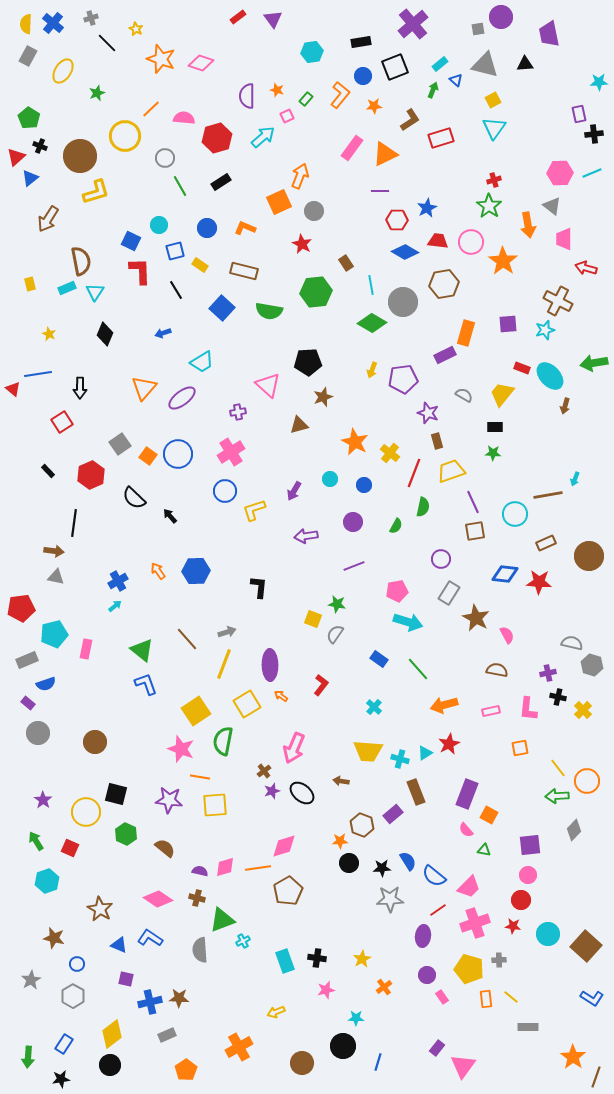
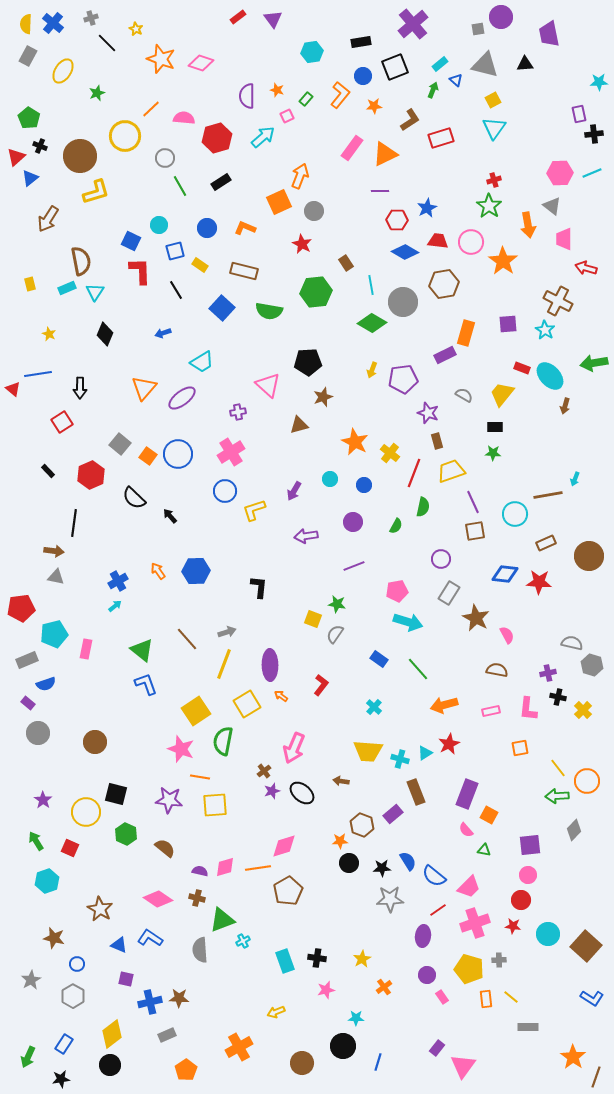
cyan star at (545, 330): rotated 24 degrees counterclockwise
gray square at (120, 444): rotated 15 degrees counterclockwise
green arrow at (28, 1057): rotated 20 degrees clockwise
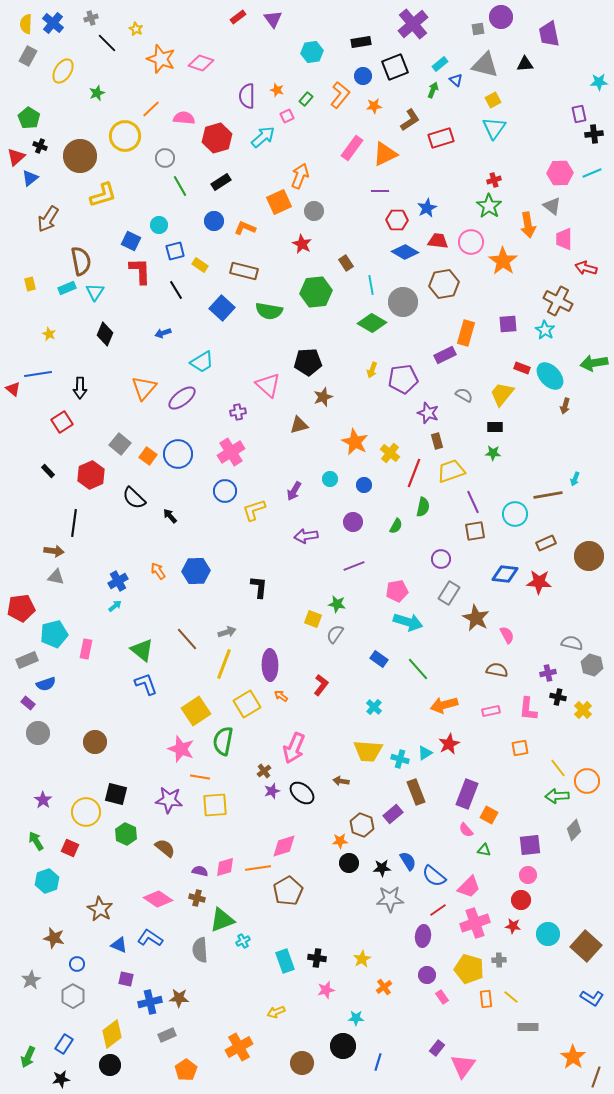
yellow L-shape at (96, 192): moved 7 px right, 3 px down
blue circle at (207, 228): moved 7 px right, 7 px up
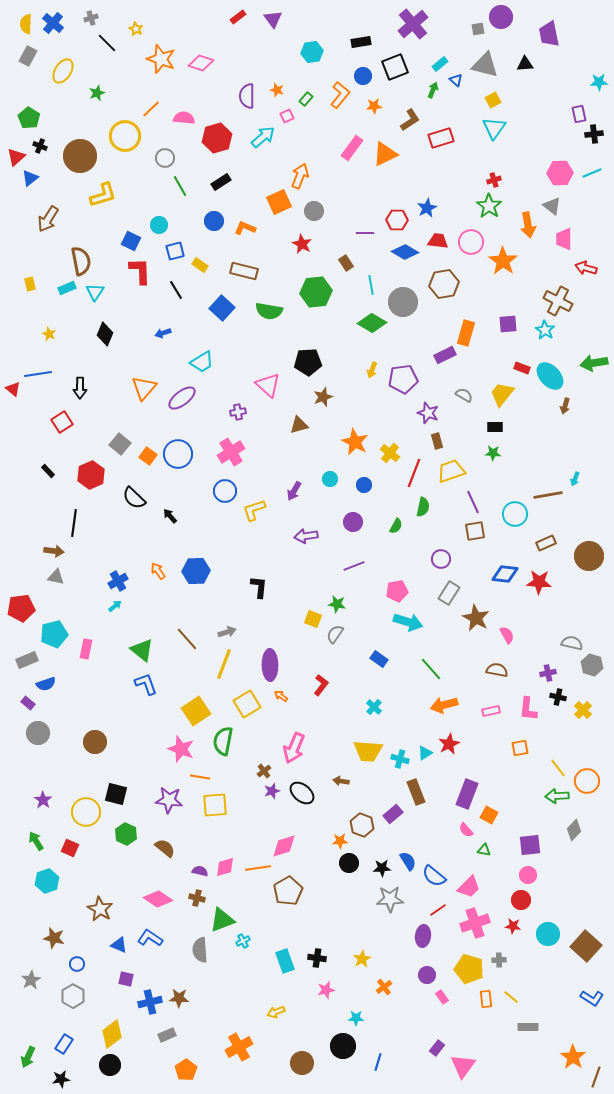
purple line at (380, 191): moved 15 px left, 42 px down
green line at (418, 669): moved 13 px right
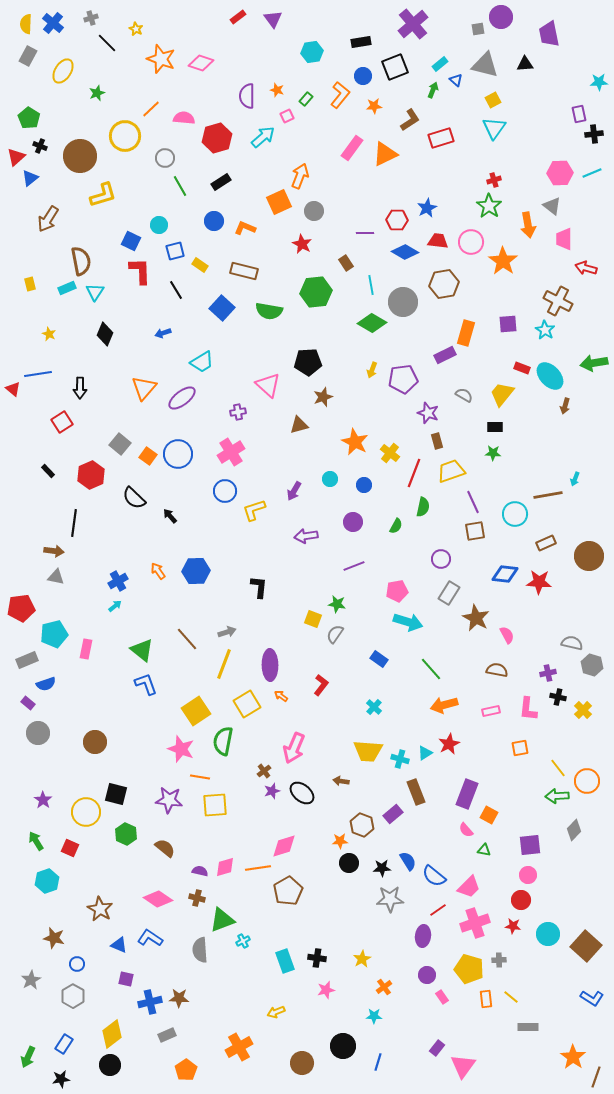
cyan star at (356, 1018): moved 18 px right, 2 px up
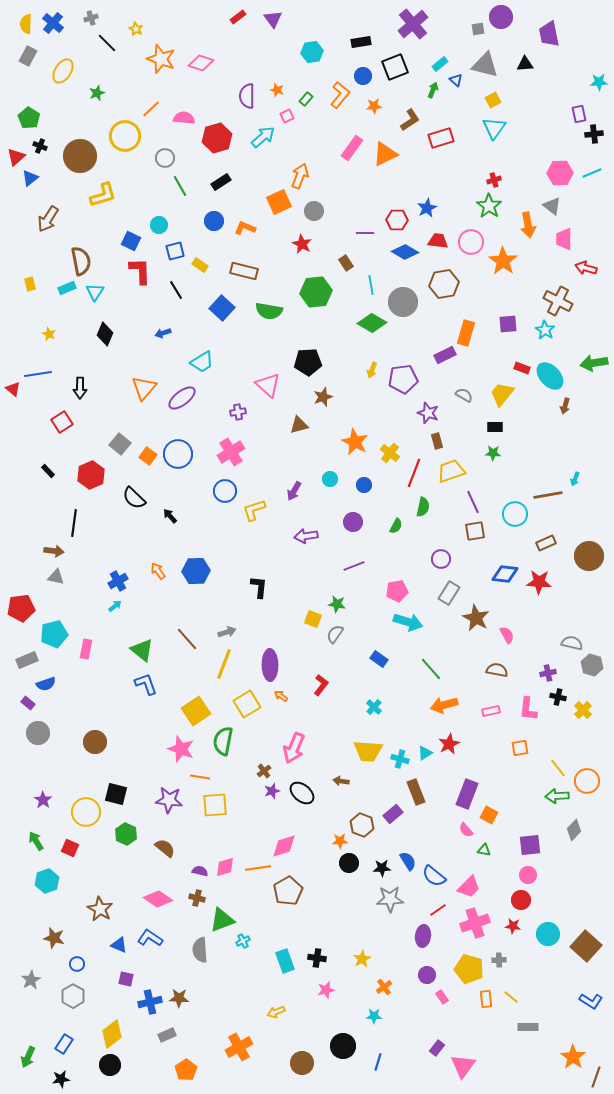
blue L-shape at (592, 998): moved 1 px left, 3 px down
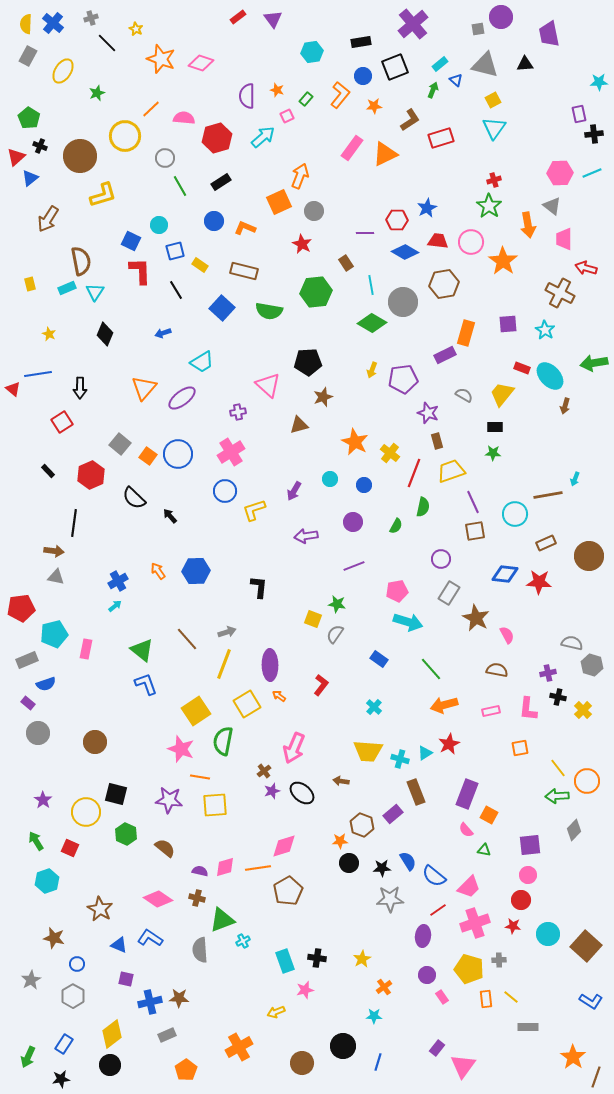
brown cross at (558, 301): moved 2 px right, 8 px up
orange arrow at (281, 696): moved 2 px left
pink star at (326, 990): moved 21 px left
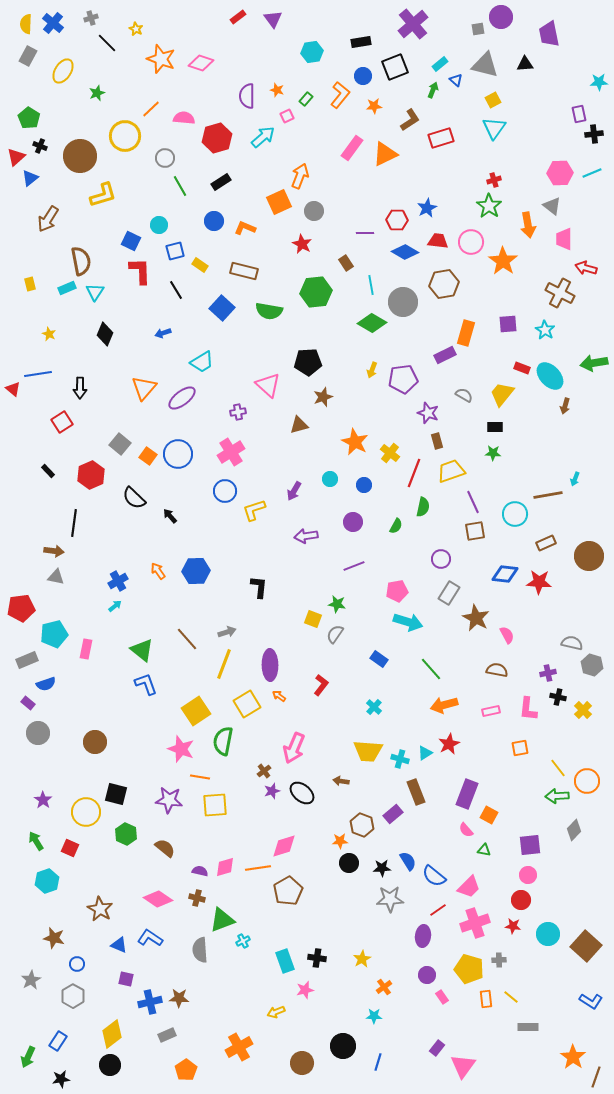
blue rectangle at (64, 1044): moved 6 px left, 3 px up
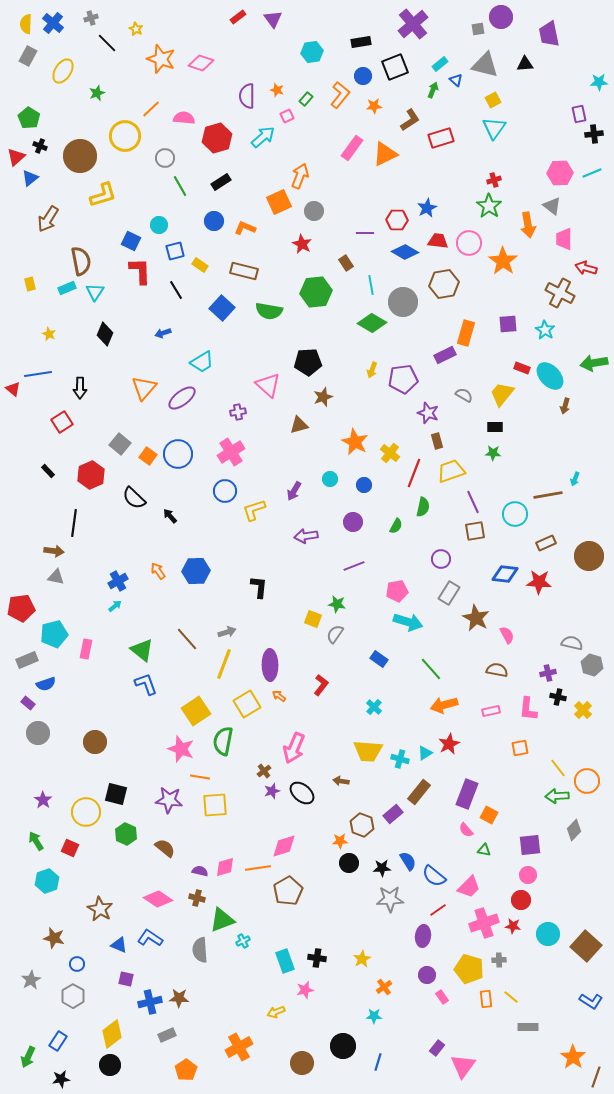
pink circle at (471, 242): moved 2 px left, 1 px down
brown rectangle at (416, 792): moved 3 px right; rotated 60 degrees clockwise
pink cross at (475, 923): moved 9 px right
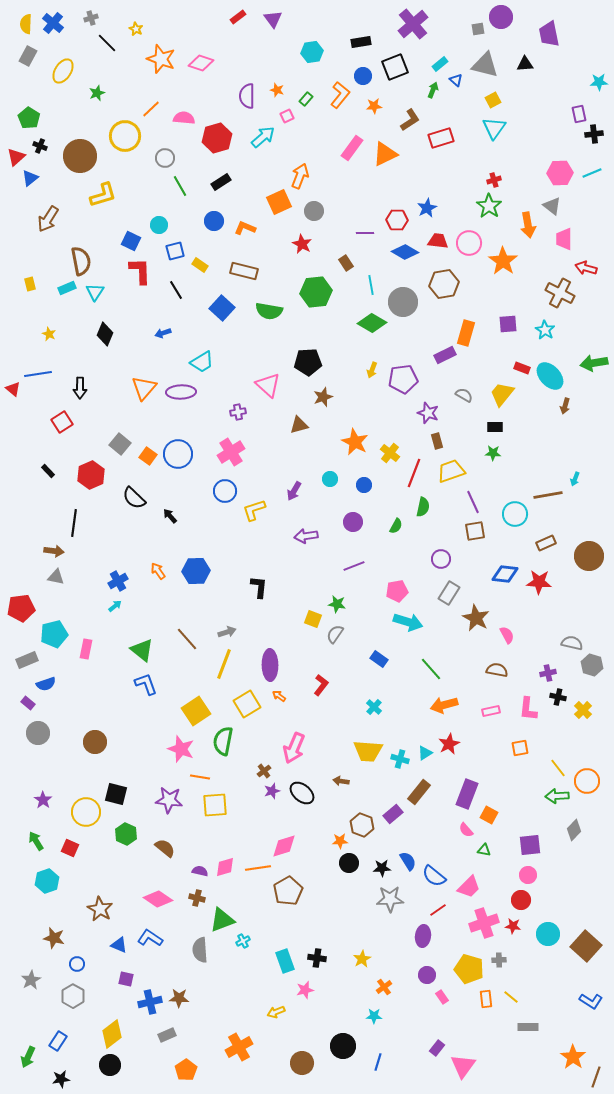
purple ellipse at (182, 398): moved 1 px left, 6 px up; rotated 36 degrees clockwise
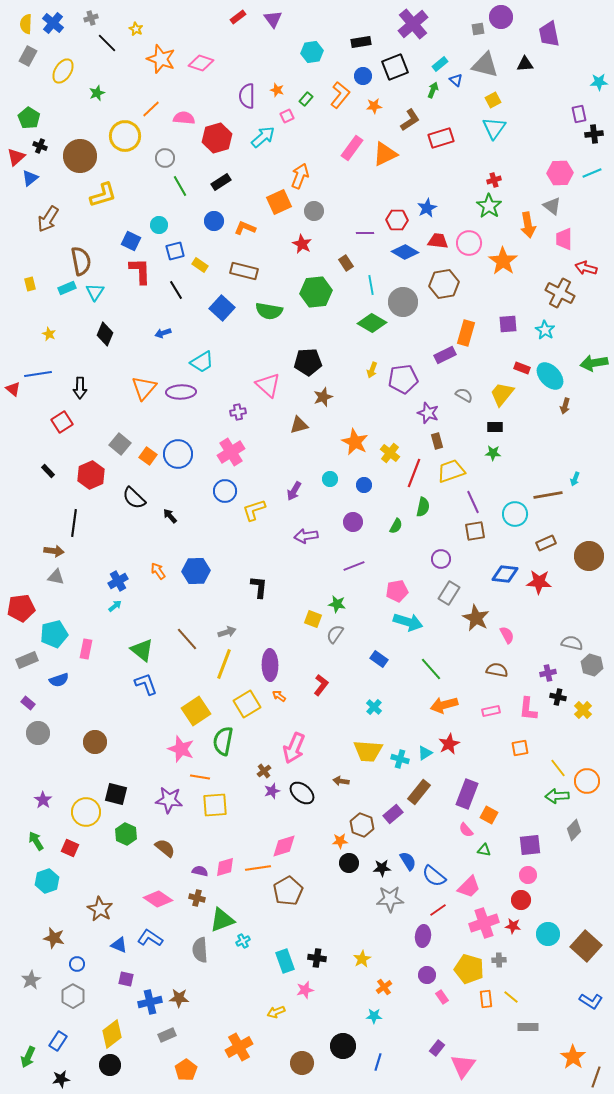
blue semicircle at (46, 684): moved 13 px right, 4 px up
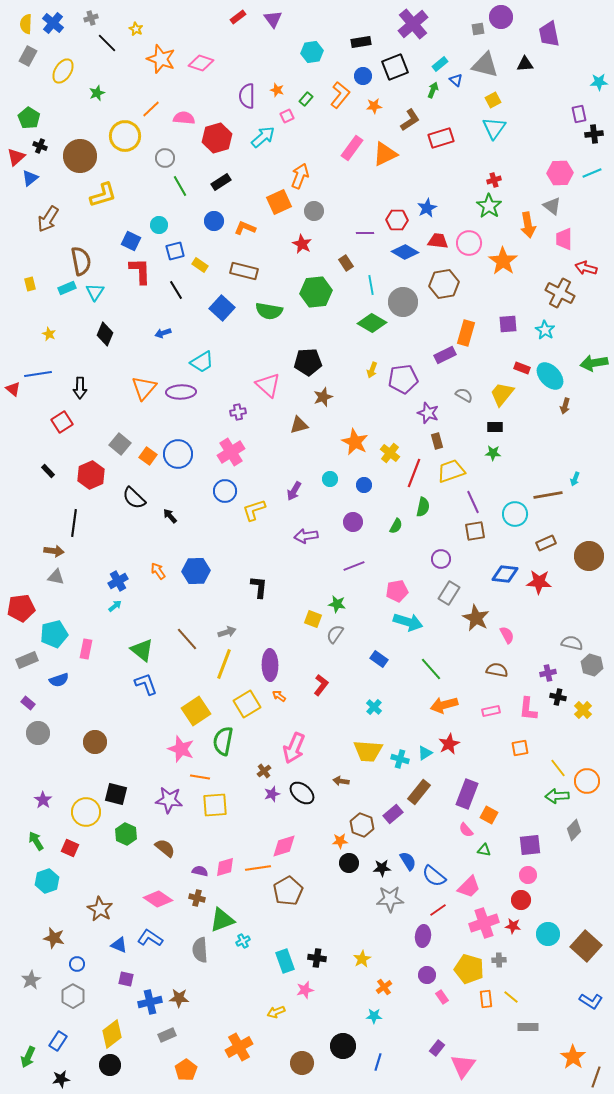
purple star at (272, 791): moved 3 px down
